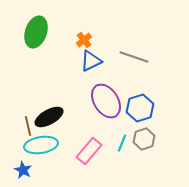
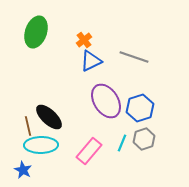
black ellipse: rotated 72 degrees clockwise
cyan ellipse: rotated 8 degrees clockwise
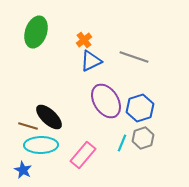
brown line: rotated 60 degrees counterclockwise
gray hexagon: moved 1 px left, 1 px up
pink rectangle: moved 6 px left, 4 px down
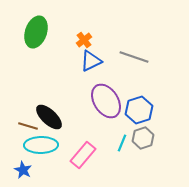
blue hexagon: moved 1 px left, 2 px down
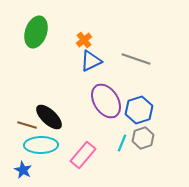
gray line: moved 2 px right, 2 px down
brown line: moved 1 px left, 1 px up
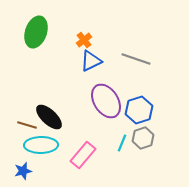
blue star: moved 1 px down; rotated 30 degrees clockwise
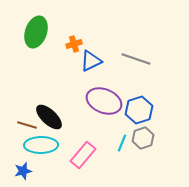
orange cross: moved 10 px left, 4 px down; rotated 21 degrees clockwise
purple ellipse: moved 2 px left; rotated 36 degrees counterclockwise
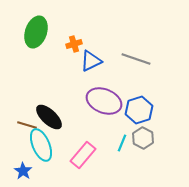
gray hexagon: rotated 15 degrees counterclockwise
cyan ellipse: rotated 68 degrees clockwise
blue star: rotated 24 degrees counterclockwise
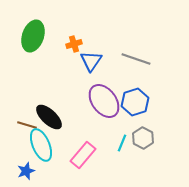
green ellipse: moved 3 px left, 4 px down
blue triangle: rotated 30 degrees counterclockwise
purple ellipse: rotated 32 degrees clockwise
blue hexagon: moved 4 px left, 8 px up
blue star: moved 3 px right; rotated 18 degrees clockwise
